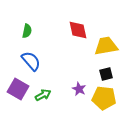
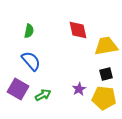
green semicircle: moved 2 px right
purple star: rotated 16 degrees clockwise
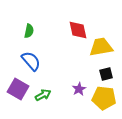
yellow trapezoid: moved 5 px left, 1 px down
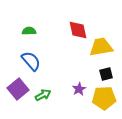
green semicircle: rotated 104 degrees counterclockwise
purple square: rotated 20 degrees clockwise
yellow pentagon: rotated 10 degrees counterclockwise
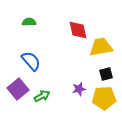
green semicircle: moved 9 px up
purple star: rotated 16 degrees clockwise
green arrow: moved 1 px left, 1 px down
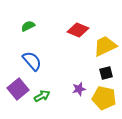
green semicircle: moved 1 px left, 4 px down; rotated 24 degrees counterclockwise
red diamond: rotated 55 degrees counterclockwise
yellow trapezoid: moved 4 px right, 1 px up; rotated 15 degrees counterclockwise
blue semicircle: moved 1 px right
black square: moved 1 px up
yellow pentagon: rotated 15 degrees clockwise
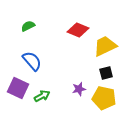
purple square: moved 1 px up; rotated 25 degrees counterclockwise
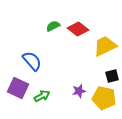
green semicircle: moved 25 px right
red diamond: moved 1 px up; rotated 15 degrees clockwise
black square: moved 6 px right, 3 px down
purple star: moved 2 px down
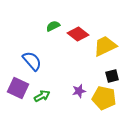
red diamond: moved 5 px down
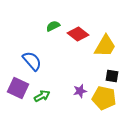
yellow trapezoid: rotated 145 degrees clockwise
black square: rotated 24 degrees clockwise
purple star: moved 1 px right
